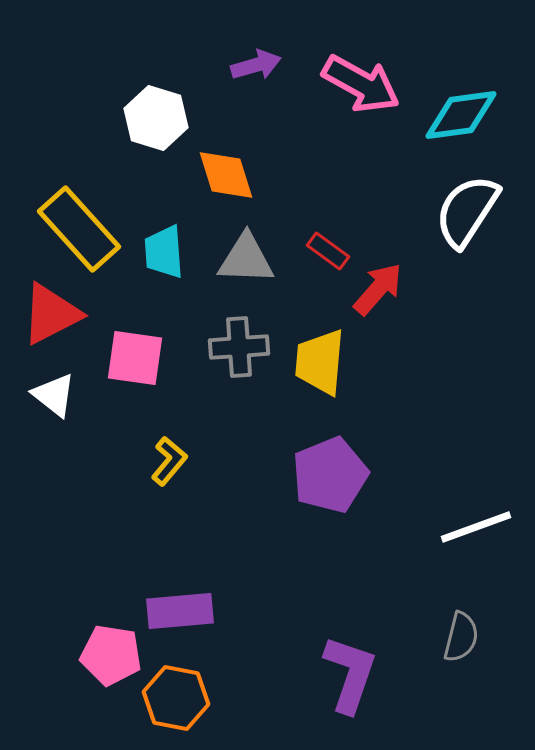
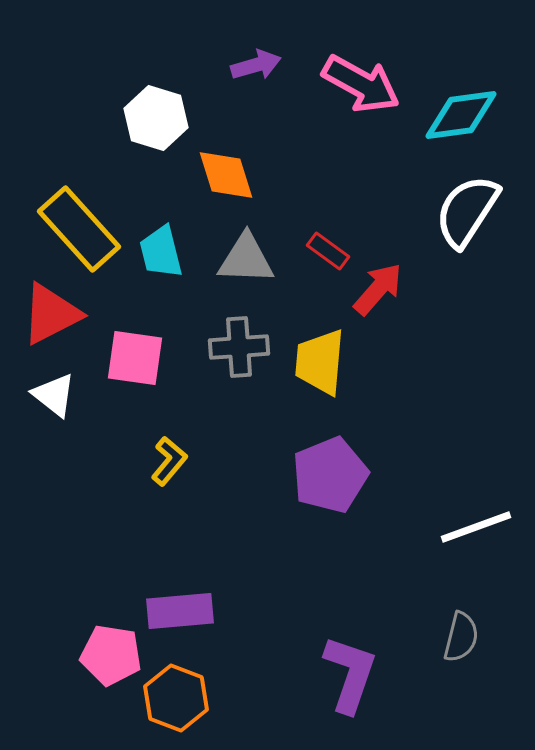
cyan trapezoid: moved 3 px left; rotated 10 degrees counterclockwise
orange hexagon: rotated 10 degrees clockwise
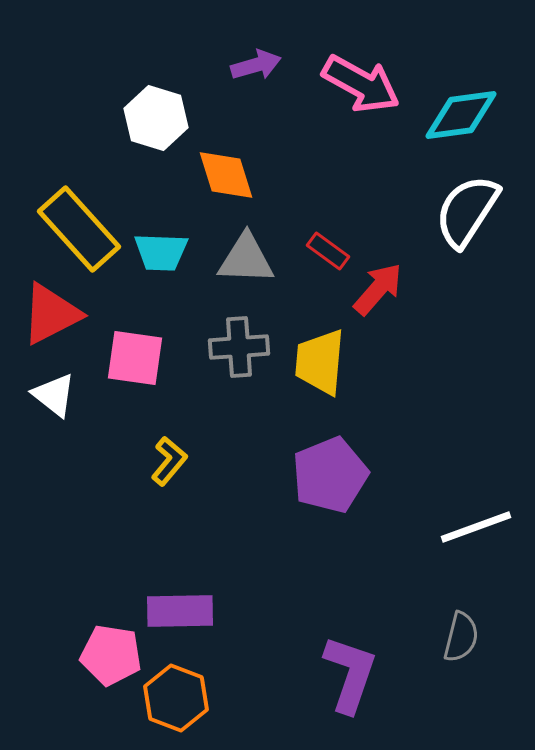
cyan trapezoid: rotated 74 degrees counterclockwise
purple rectangle: rotated 4 degrees clockwise
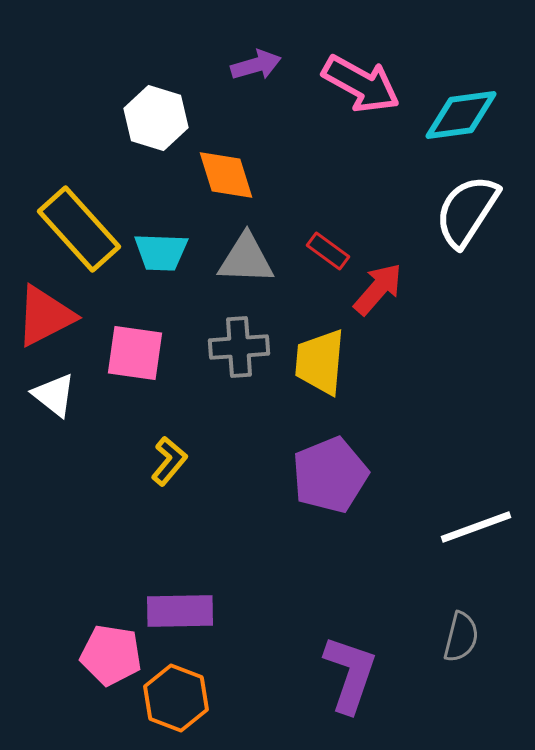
red triangle: moved 6 px left, 2 px down
pink square: moved 5 px up
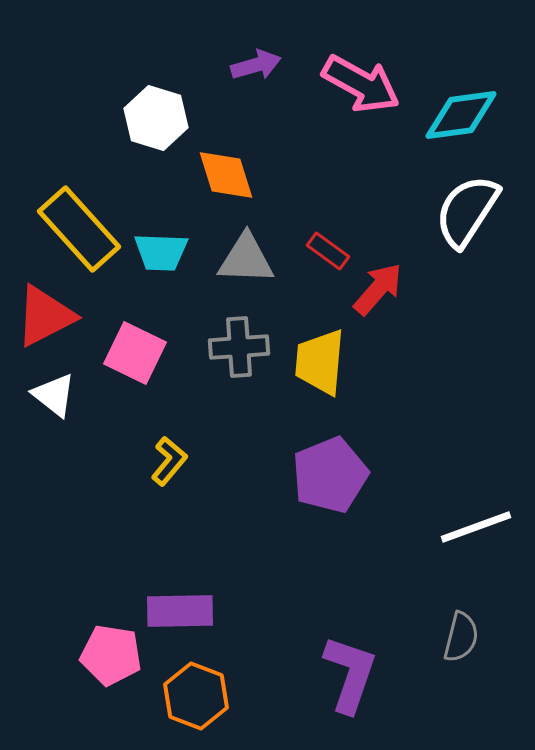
pink square: rotated 18 degrees clockwise
orange hexagon: moved 20 px right, 2 px up
